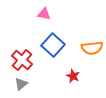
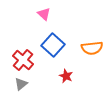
pink triangle: rotated 32 degrees clockwise
red cross: moved 1 px right
red star: moved 7 px left
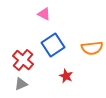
pink triangle: rotated 16 degrees counterclockwise
blue square: rotated 15 degrees clockwise
gray triangle: rotated 16 degrees clockwise
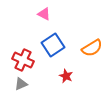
orange semicircle: rotated 25 degrees counterclockwise
red cross: rotated 15 degrees counterclockwise
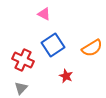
gray triangle: moved 4 px down; rotated 24 degrees counterclockwise
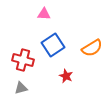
pink triangle: rotated 24 degrees counterclockwise
red cross: rotated 10 degrees counterclockwise
gray triangle: rotated 32 degrees clockwise
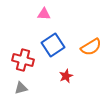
orange semicircle: moved 1 px left, 1 px up
red star: rotated 24 degrees clockwise
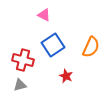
pink triangle: moved 1 px down; rotated 24 degrees clockwise
orange semicircle: rotated 35 degrees counterclockwise
red star: rotated 24 degrees counterclockwise
gray triangle: moved 1 px left, 3 px up
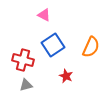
gray triangle: moved 6 px right
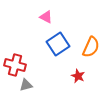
pink triangle: moved 2 px right, 2 px down
blue square: moved 5 px right, 1 px up
red cross: moved 8 px left, 5 px down
red star: moved 12 px right
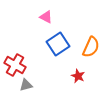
red cross: rotated 15 degrees clockwise
